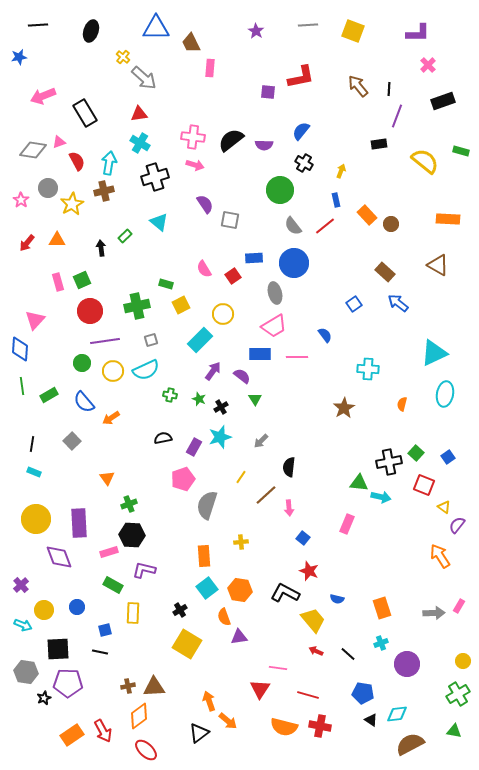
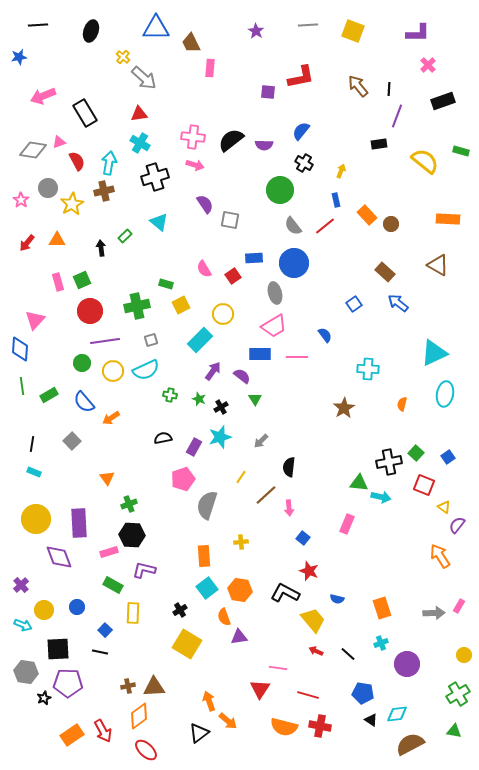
blue square at (105, 630): rotated 32 degrees counterclockwise
yellow circle at (463, 661): moved 1 px right, 6 px up
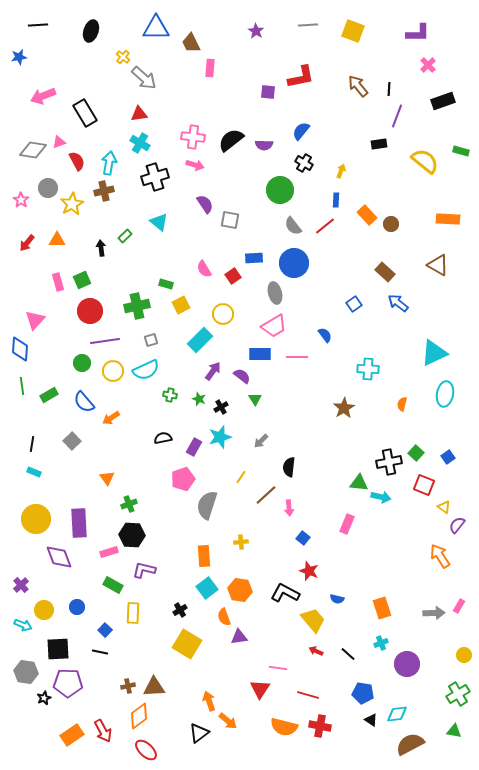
blue rectangle at (336, 200): rotated 16 degrees clockwise
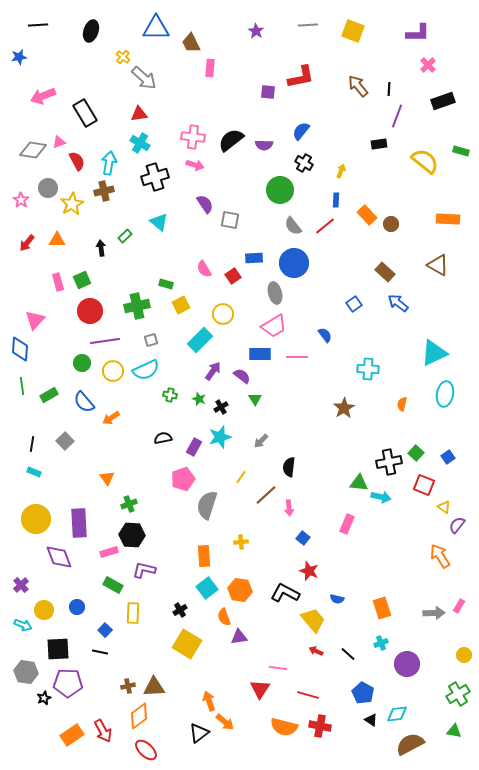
gray square at (72, 441): moved 7 px left
blue pentagon at (363, 693): rotated 20 degrees clockwise
orange arrow at (228, 721): moved 3 px left, 1 px down
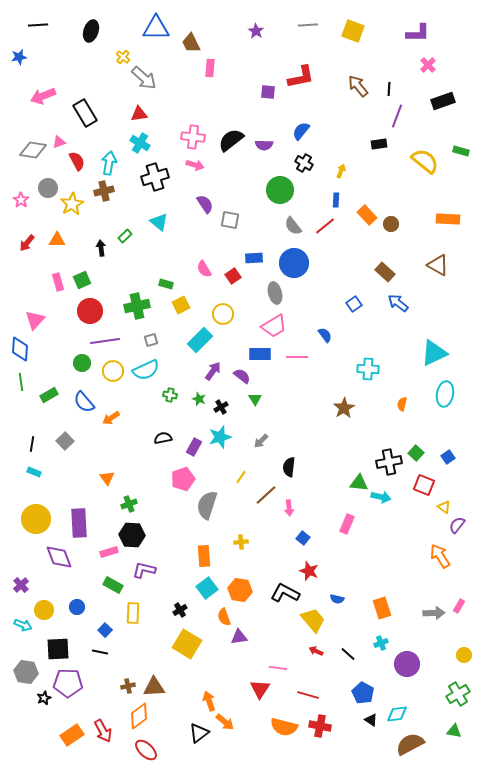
green line at (22, 386): moved 1 px left, 4 px up
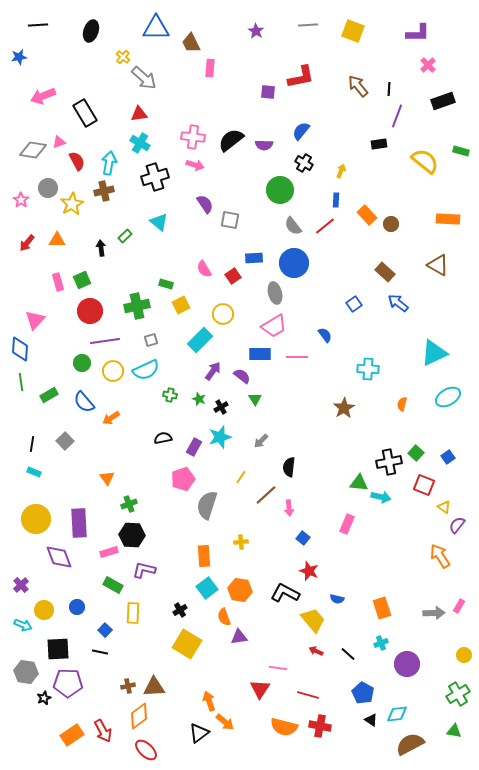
cyan ellipse at (445, 394): moved 3 px right, 3 px down; rotated 50 degrees clockwise
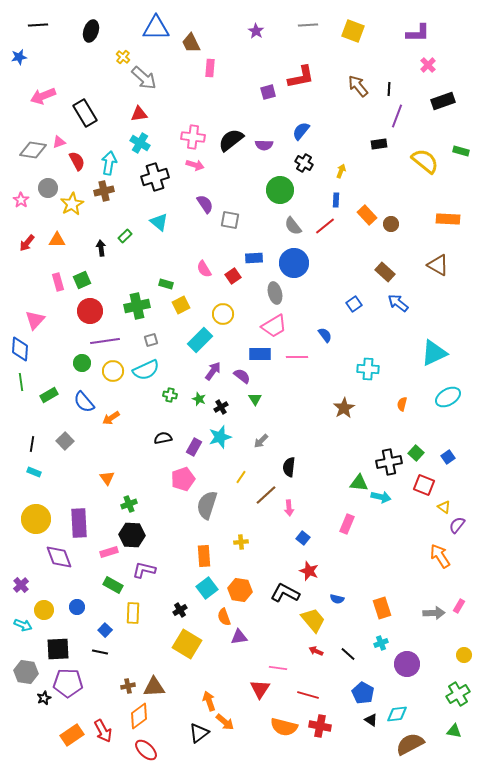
purple square at (268, 92): rotated 21 degrees counterclockwise
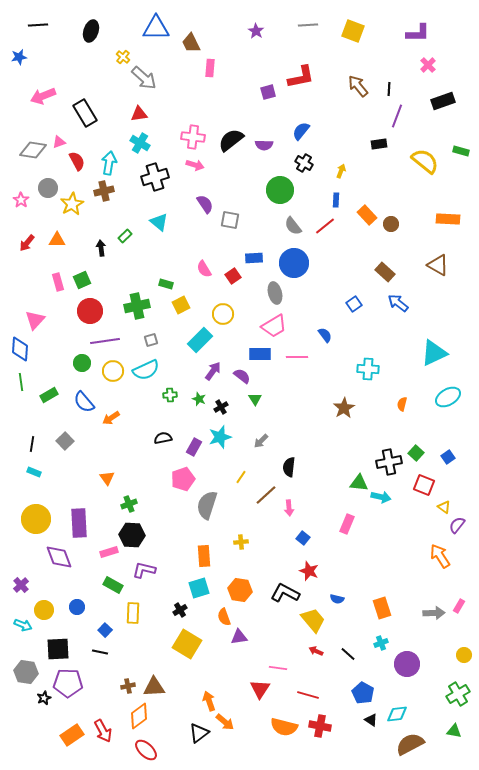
green cross at (170, 395): rotated 16 degrees counterclockwise
cyan square at (207, 588): moved 8 px left; rotated 20 degrees clockwise
